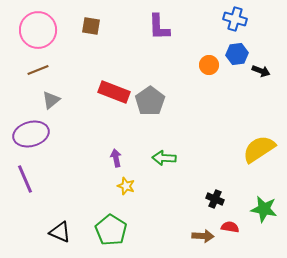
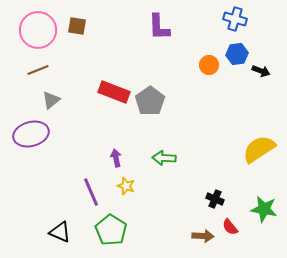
brown square: moved 14 px left
purple line: moved 66 px right, 13 px down
red semicircle: rotated 138 degrees counterclockwise
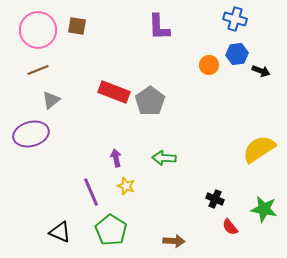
brown arrow: moved 29 px left, 5 px down
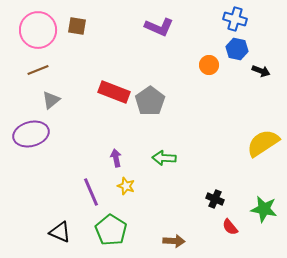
purple L-shape: rotated 64 degrees counterclockwise
blue hexagon: moved 5 px up; rotated 20 degrees clockwise
yellow semicircle: moved 4 px right, 6 px up
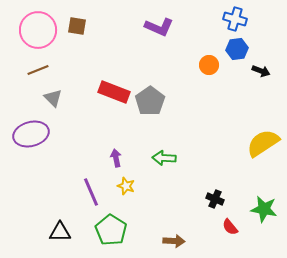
blue hexagon: rotated 20 degrees counterclockwise
gray triangle: moved 2 px right, 2 px up; rotated 36 degrees counterclockwise
black triangle: rotated 25 degrees counterclockwise
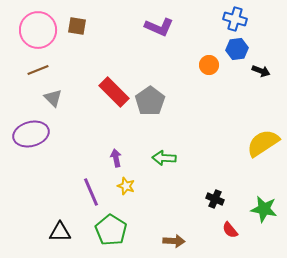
red rectangle: rotated 24 degrees clockwise
red semicircle: moved 3 px down
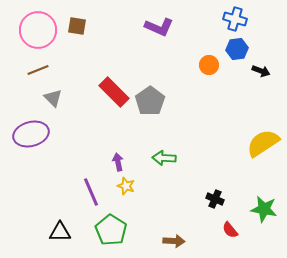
purple arrow: moved 2 px right, 4 px down
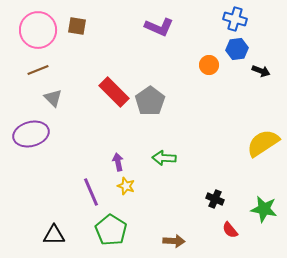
black triangle: moved 6 px left, 3 px down
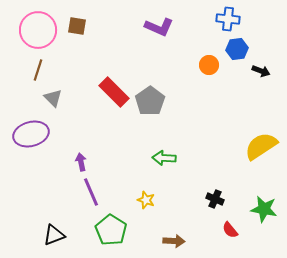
blue cross: moved 7 px left; rotated 10 degrees counterclockwise
brown line: rotated 50 degrees counterclockwise
yellow semicircle: moved 2 px left, 3 px down
purple arrow: moved 37 px left
yellow star: moved 20 px right, 14 px down
black triangle: rotated 20 degrees counterclockwise
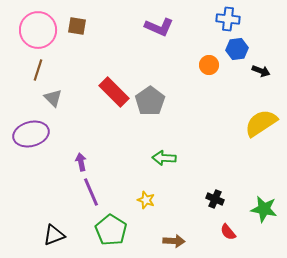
yellow semicircle: moved 23 px up
red semicircle: moved 2 px left, 2 px down
